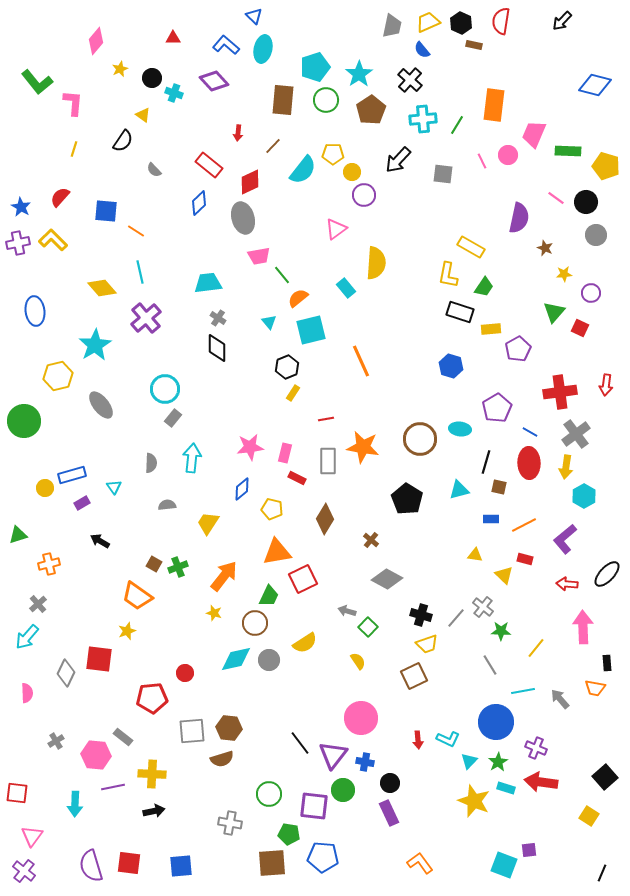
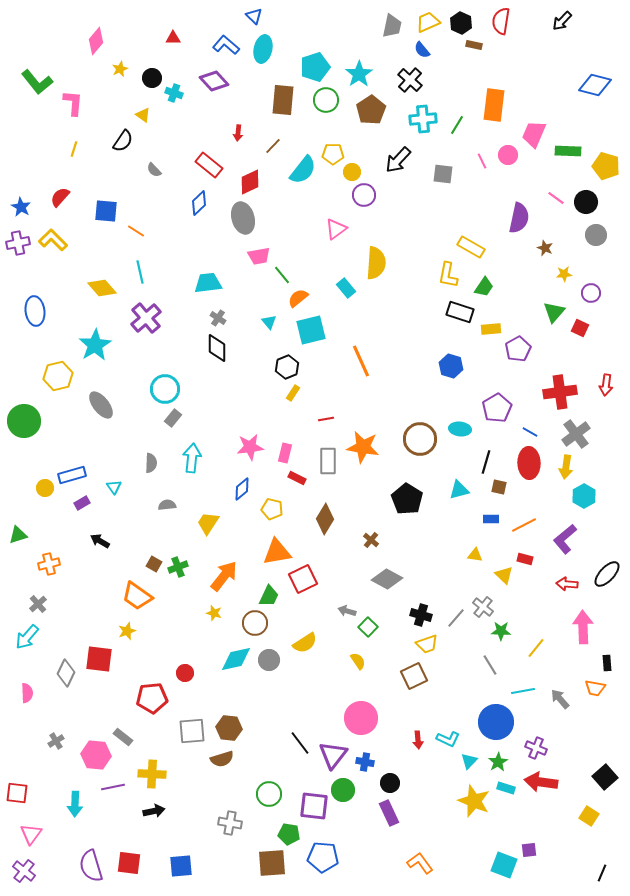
pink triangle at (32, 836): moved 1 px left, 2 px up
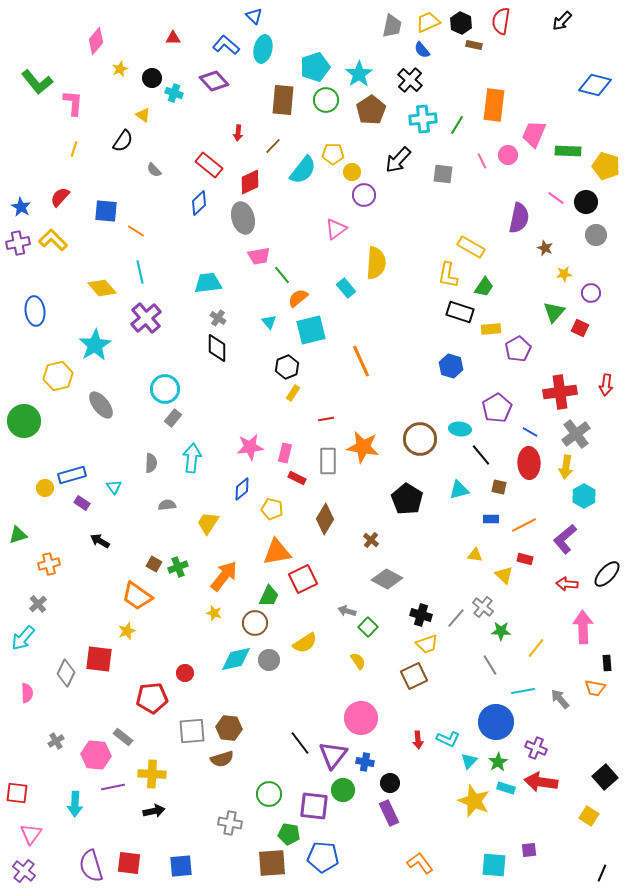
black line at (486, 462): moved 5 px left, 7 px up; rotated 55 degrees counterclockwise
purple rectangle at (82, 503): rotated 63 degrees clockwise
cyan arrow at (27, 637): moved 4 px left, 1 px down
cyan square at (504, 865): moved 10 px left; rotated 16 degrees counterclockwise
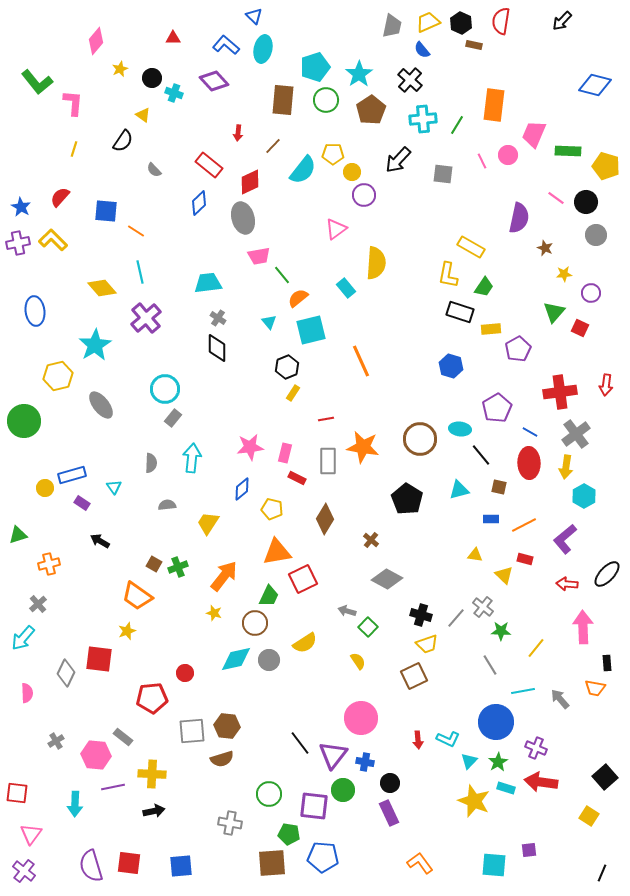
brown hexagon at (229, 728): moved 2 px left, 2 px up
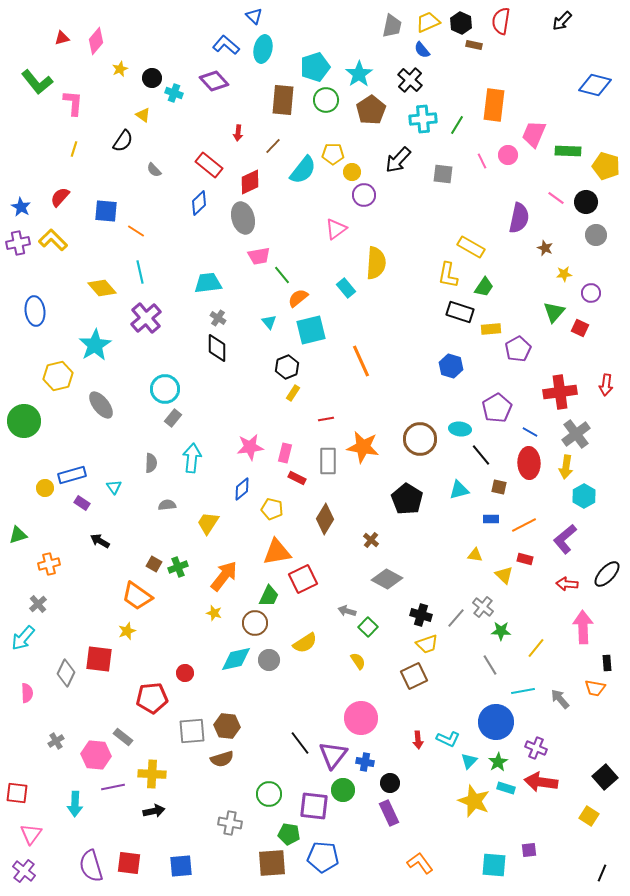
red triangle at (173, 38): moved 111 px left; rotated 14 degrees counterclockwise
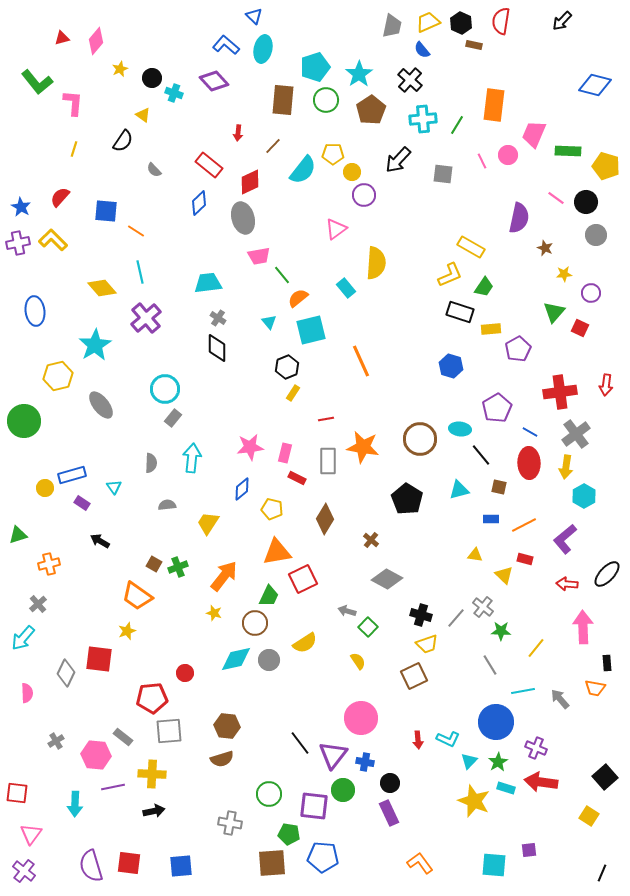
yellow L-shape at (448, 275): moved 2 px right; rotated 124 degrees counterclockwise
gray square at (192, 731): moved 23 px left
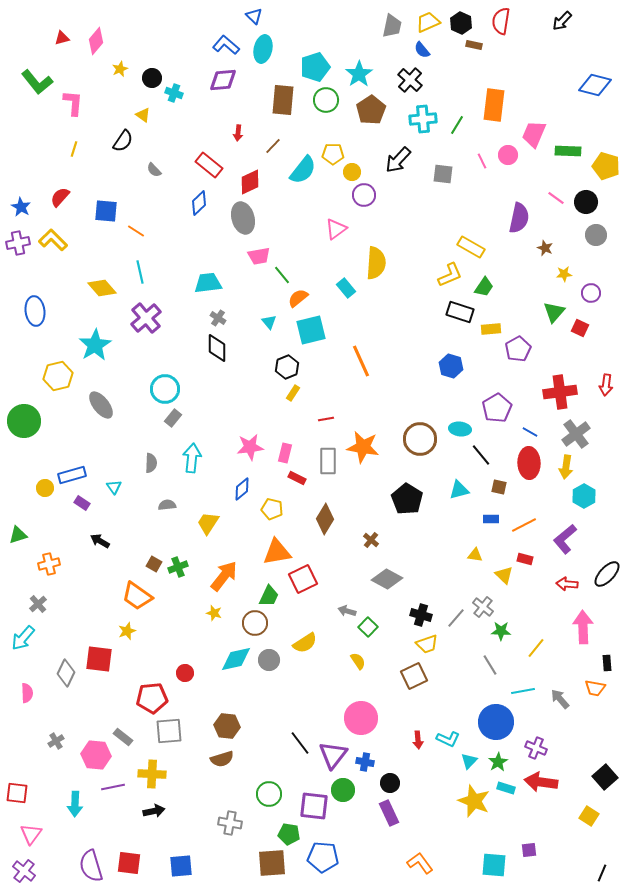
purple diamond at (214, 81): moved 9 px right, 1 px up; rotated 52 degrees counterclockwise
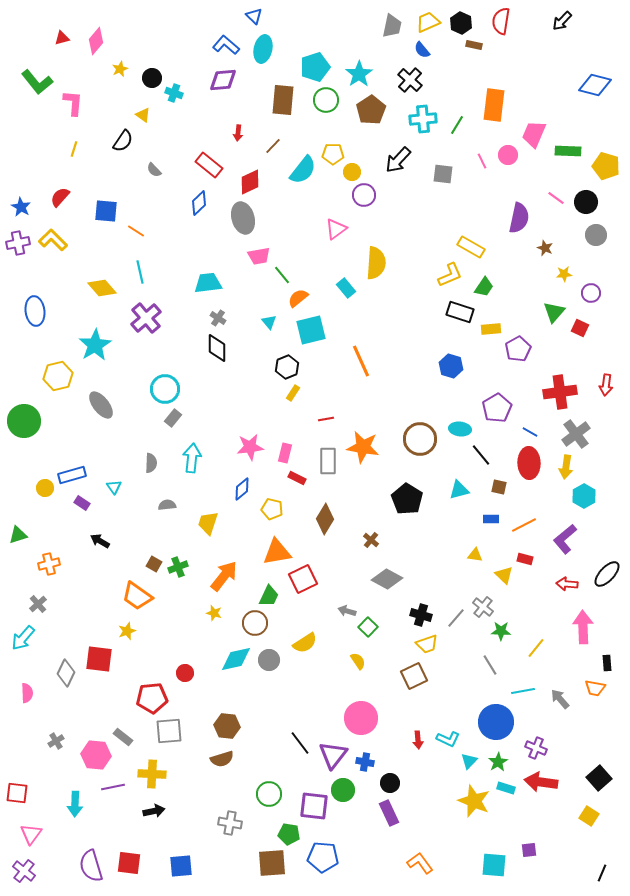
yellow trapezoid at (208, 523): rotated 15 degrees counterclockwise
black square at (605, 777): moved 6 px left, 1 px down
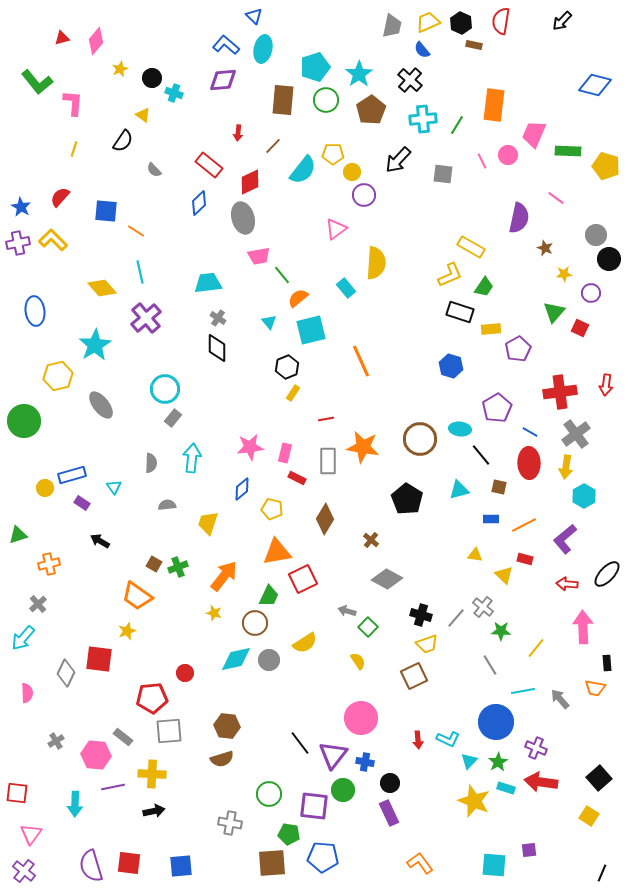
black circle at (586, 202): moved 23 px right, 57 px down
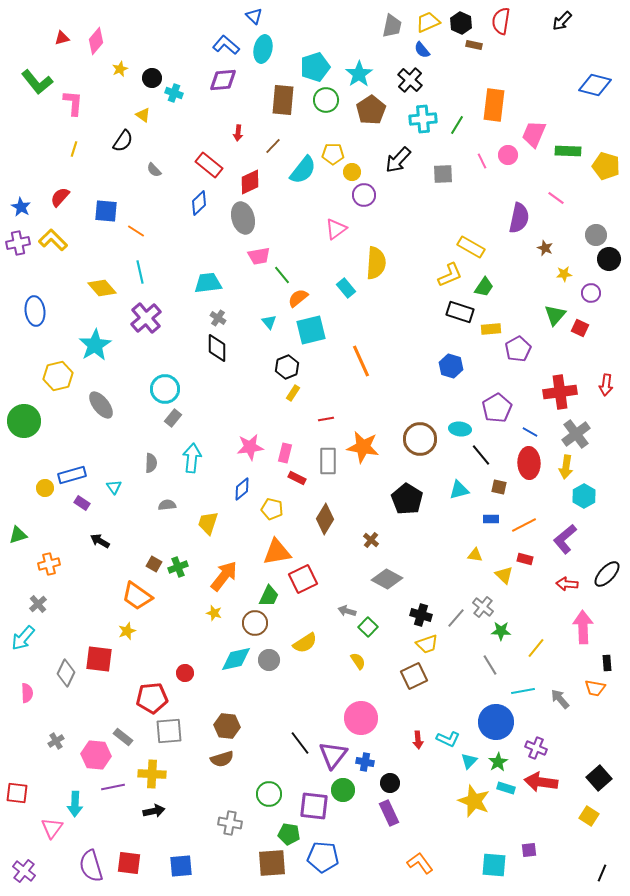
gray square at (443, 174): rotated 10 degrees counterclockwise
green triangle at (554, 312): moved 1 px right, 3 px down
pink triangle at (31, 834): moved 21 px right, 6 px up
